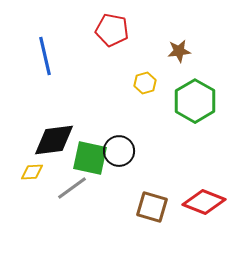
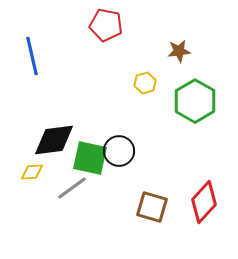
red pentagon: moved 6 px left, 5 px up
blue line: moved 13 px left
red diamond: rotated 69 degrees counterclockwise
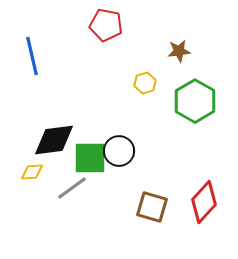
green square: rotated 12 degrees counterclockwise
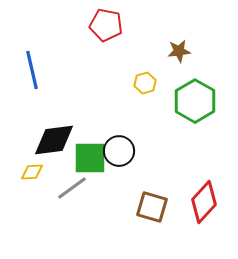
blue line: moved 14 px down
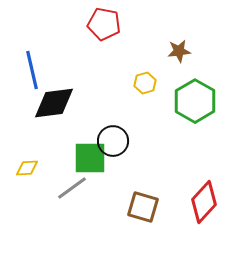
red pentagon: moved 2 px left, 1 px up
black diamond: moved 37 px up
black circle: moved 6 px left, 10 px up
yellow diamond: moved 5 px left, 4 px up
brown square: moved 9 px left
